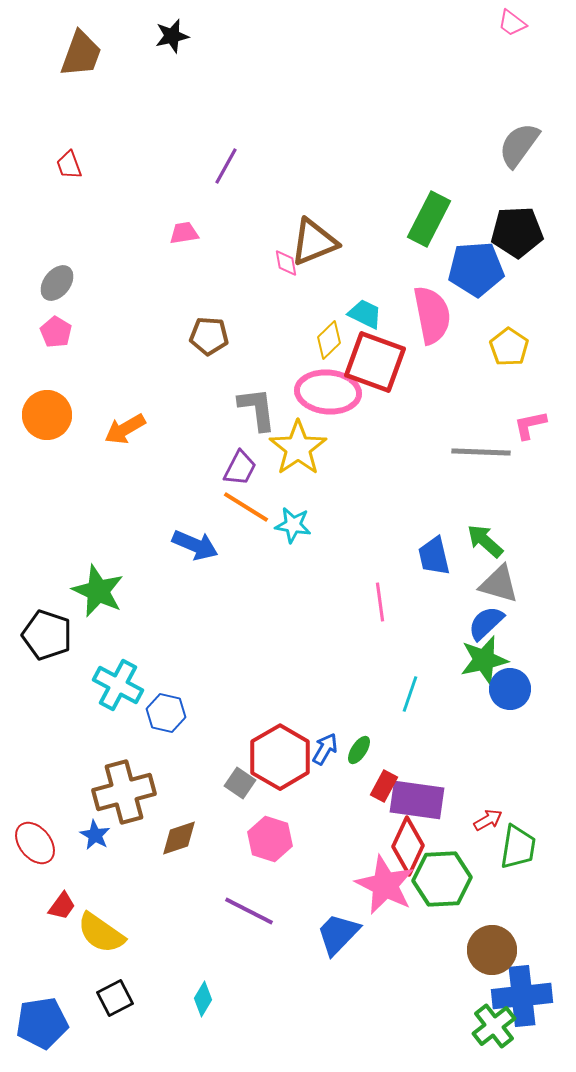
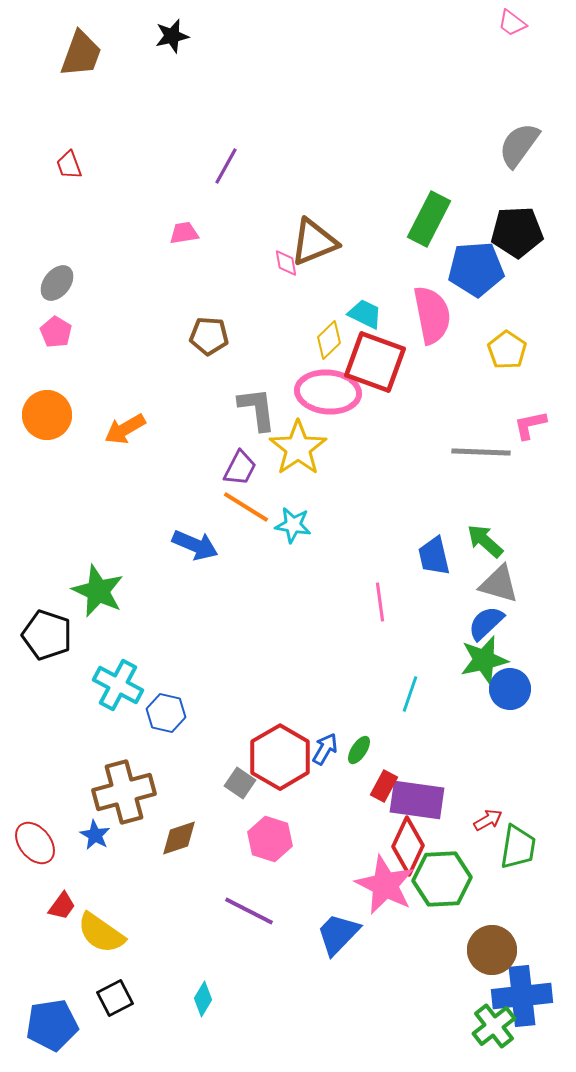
yellow pentagon at (509, 347): moved 2 px left, 3 px down
blue pentagon at (42, 1023): moved 10 px right, 2 px down
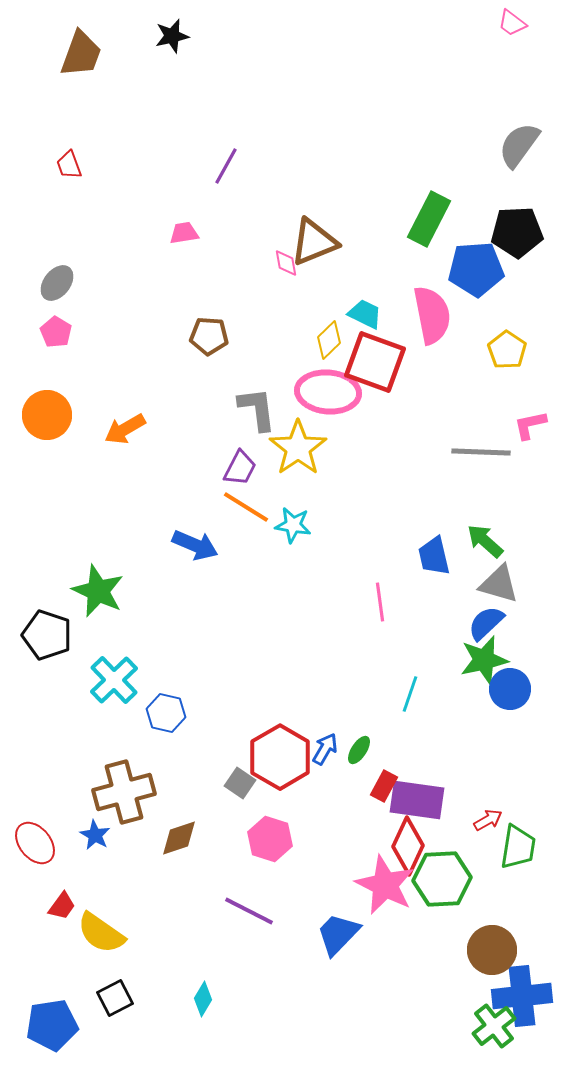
cyan cross at (118, 685): moved 4 px left, 5 px up; rotated 18 degrees clockwise
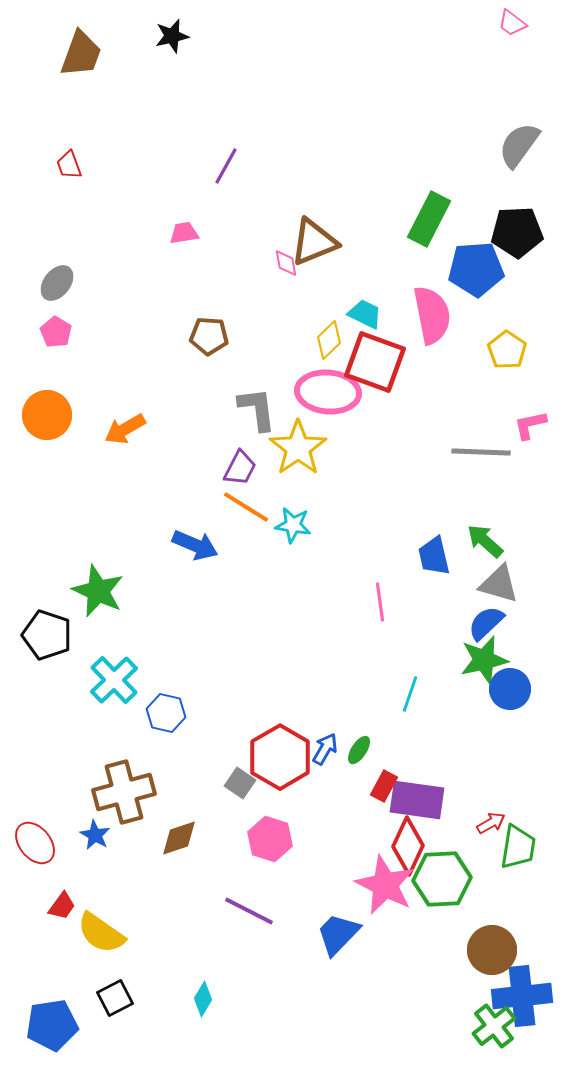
red arrow at (488, 820): moved 3 px right, 3 px down
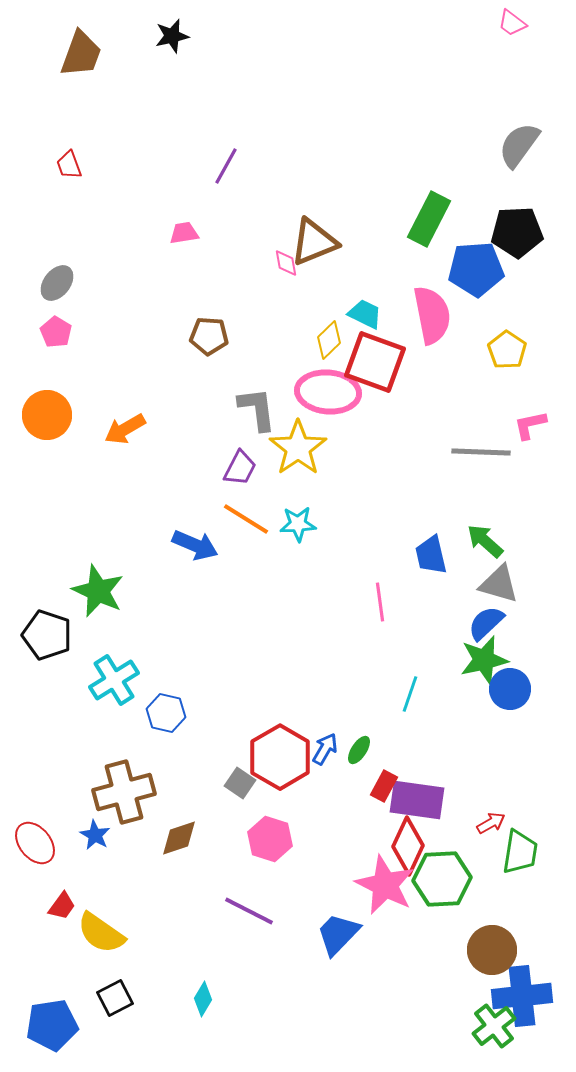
orange line at (246, 507): moved 12 px down
cyan star at (293, 525): moved 5 px right, 1 px up; rotated 12 degrees counterclockwise
blue trapezoid at (434, 556): moved 3 px left, 1 px up
cyan cross at (114, 680): rotated 12 degrees clockwise
green trapezoid at (518, 847): moved 2 px right, 5 px down
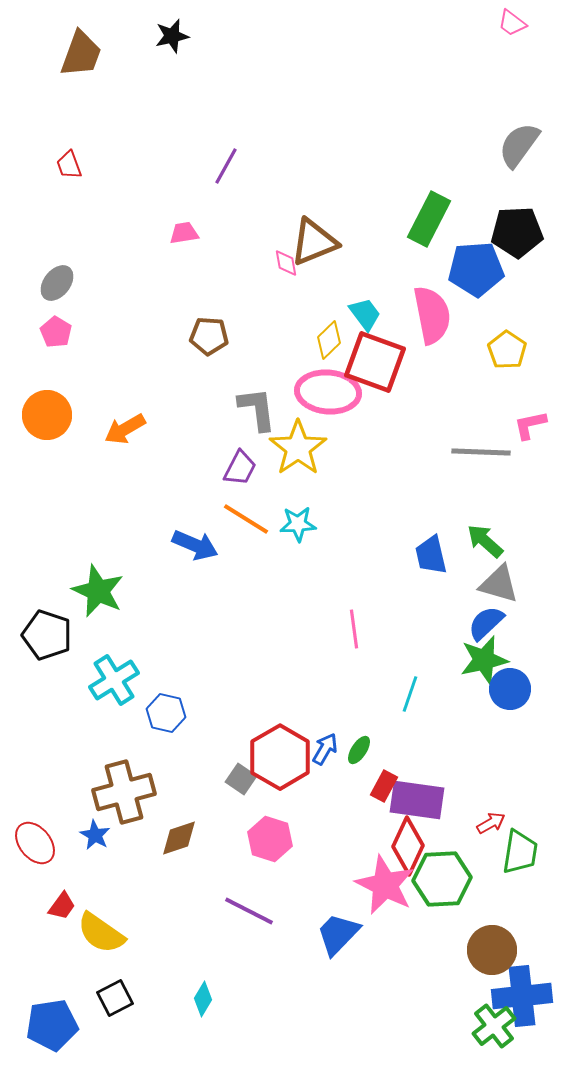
cyan trapezoid at (365, 314): rotated 27 degrees clockwise
pink line at (380, 602): moved 26 px left, 27 px down
gray square at (240, 783): moved 1 px right, 4 px up
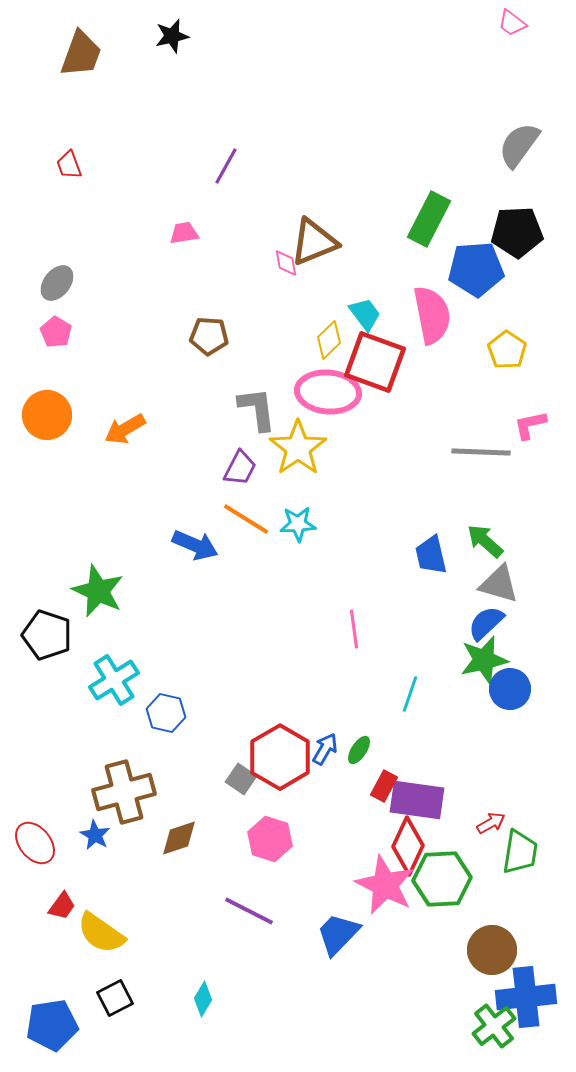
blue cross at (522, 996): moved 4 px right, 1 px down
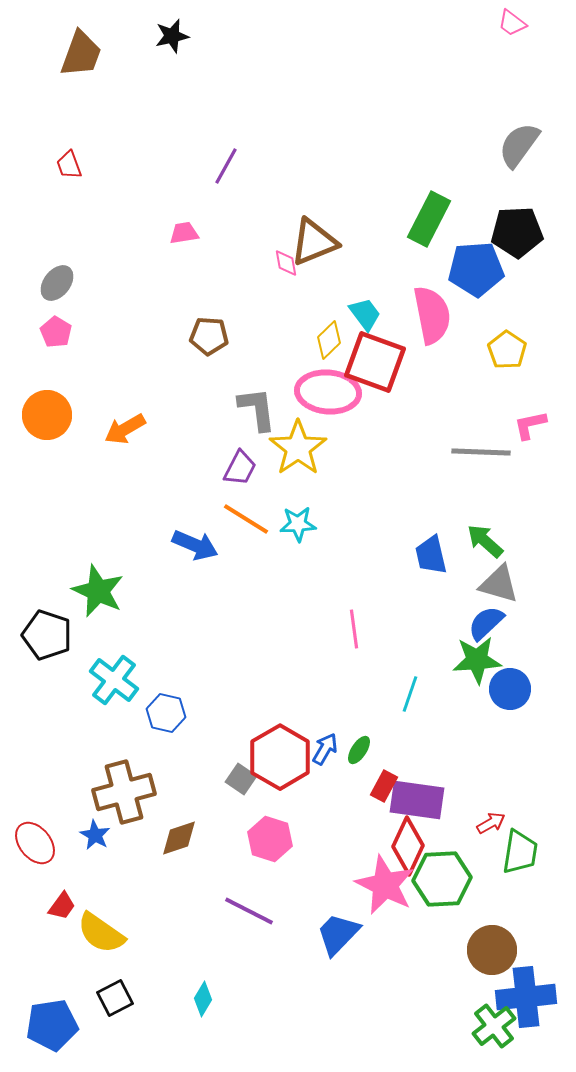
green star at (484, 660): moved 7 px left; rotated 9 degrees clockwise
cyan cross at (114, 680): rotated 21 degrees counterclockwise
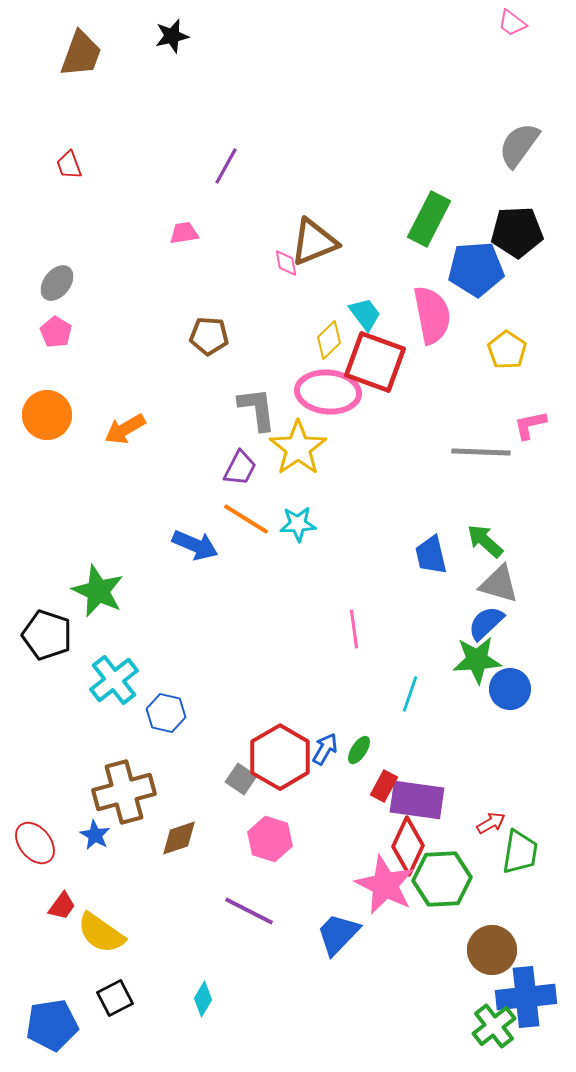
cyan cross at (114, 680): rotated 15 degrees clockwise
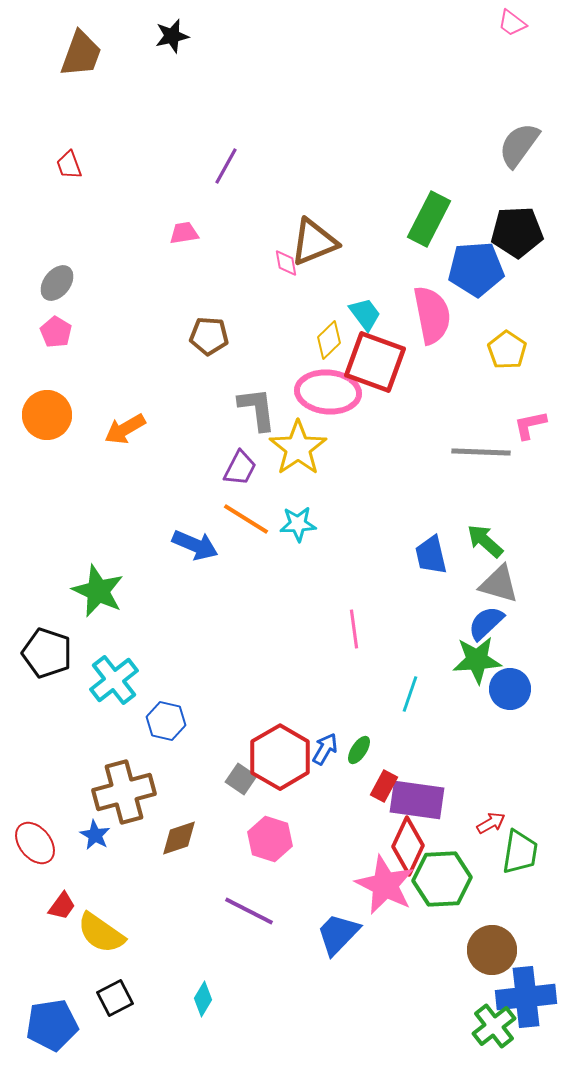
black pentagon at (47, 635): moved 18 px down
blue hexagon at (166, 713): moved 8 px down
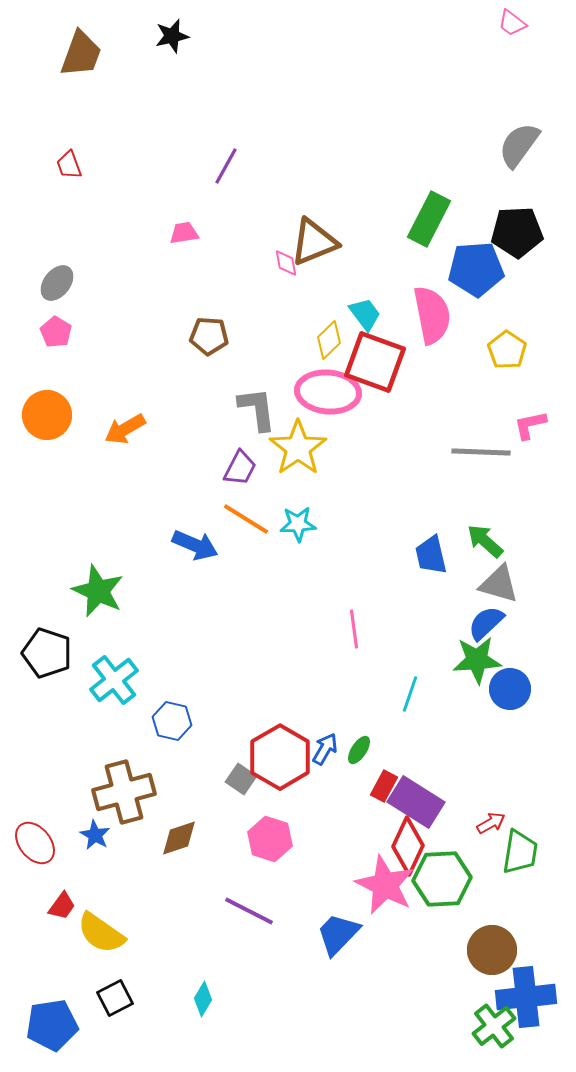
blue hexagon at (166, 721): moved 6 px right
purple rectangle at (417, 800): moved 1 px left, 2 px down; rotated 24 degrees clockwise
